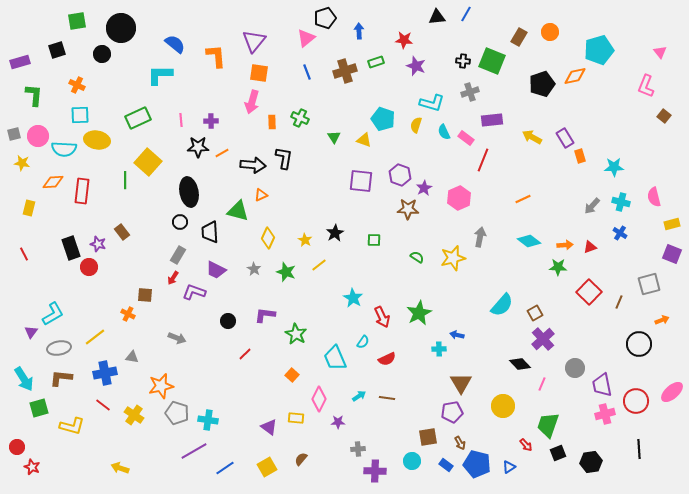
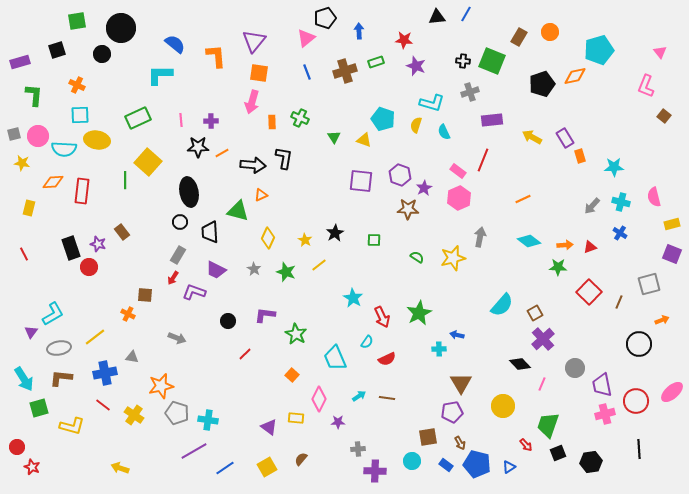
pink rectangle at (466, 138): moved 8 px left, 33 px down
cyan semicircle at (363, 342): moved 4 px right
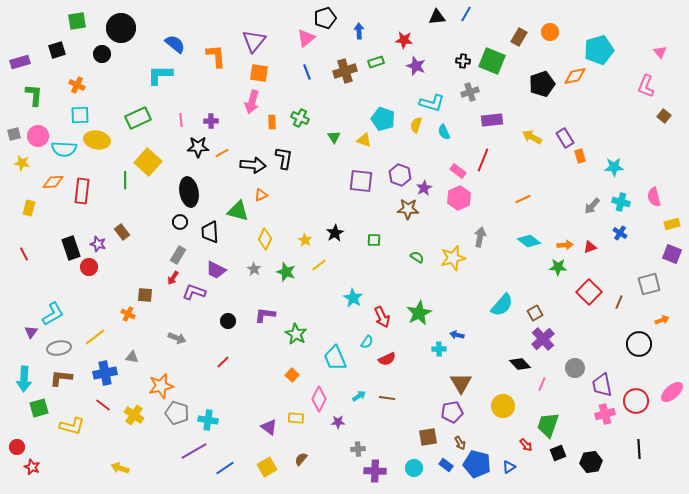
yellow diamond at (268, 238): moved 3 px left, 1 px down
red line at (245, 354): moved 22 px left, 8 px down
cyan arrow at (24, 379): rotated 35 degrees clockwise
cyan circle at (412, 461): moved 2 px right, 7 px down
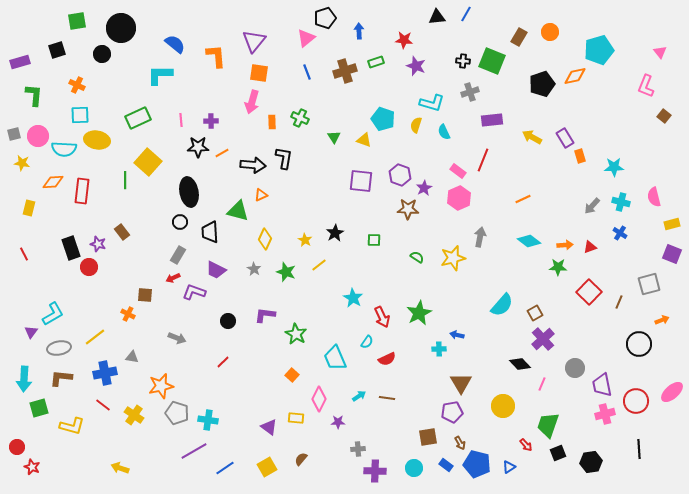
red arrow at (173, 278): rotated 32 degrees clockwise
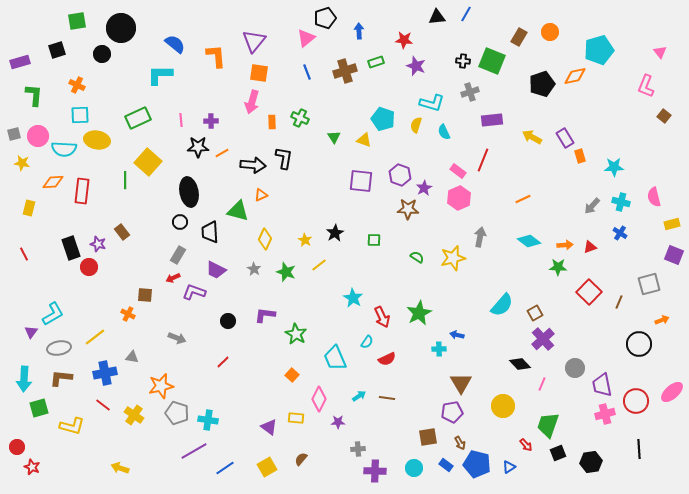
purple square at (672, 254): moved 2 px right, 1 px down
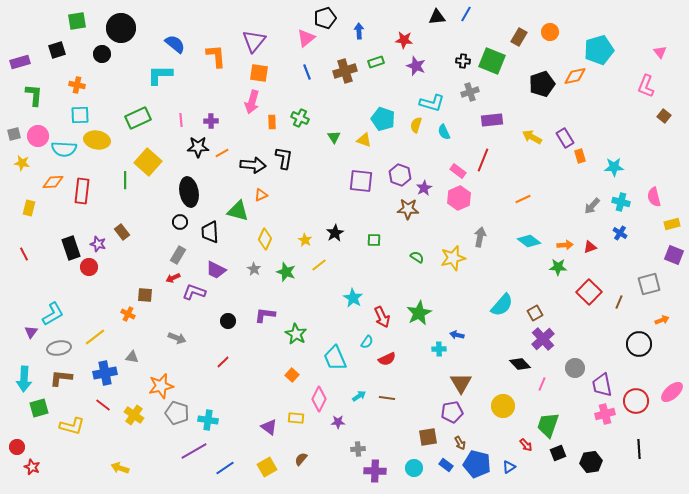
orange cross at (77, 85): rotated 14 degrees counterclockwise
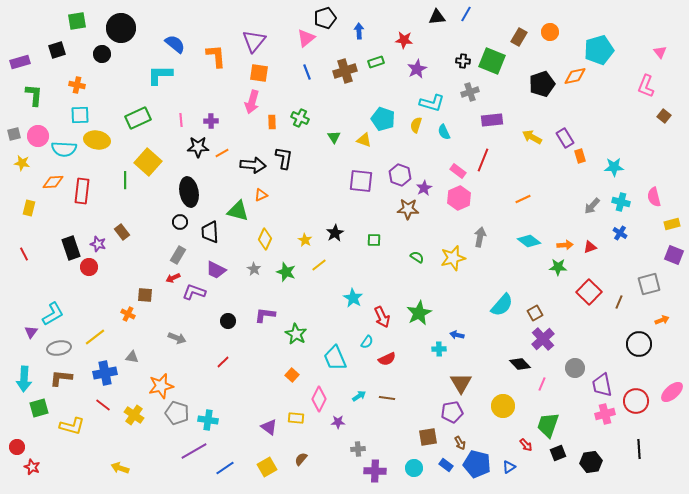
purple star at (416, 66): moved 1 px right, 3 px down; rotated 24 degrees clockwise
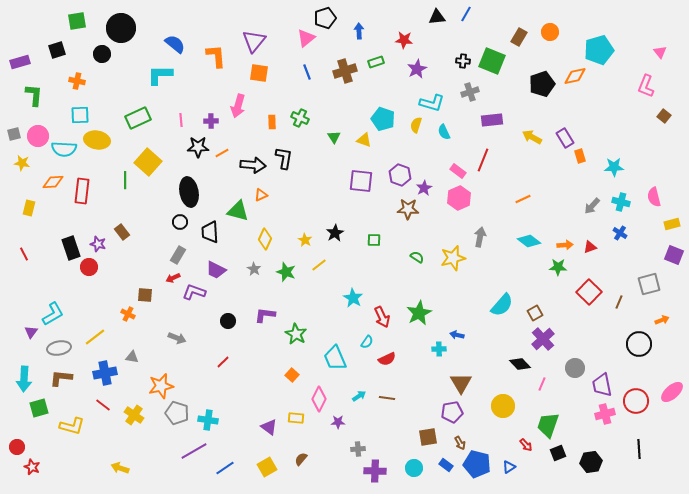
orange cross at (77, 85): moved 4 px up
pink arrow at (252, 102): moved 14 px left, 4 px down
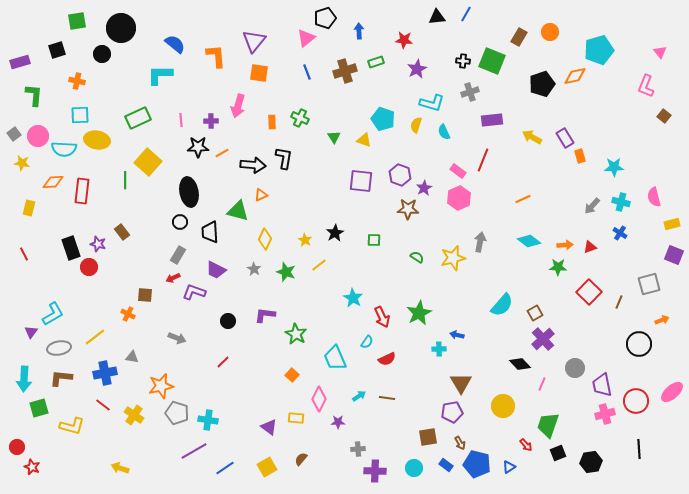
gray square at (14, 134): rotated 24 degrees counterclockwise
gray arrow at (480, 237): moved 5 px down
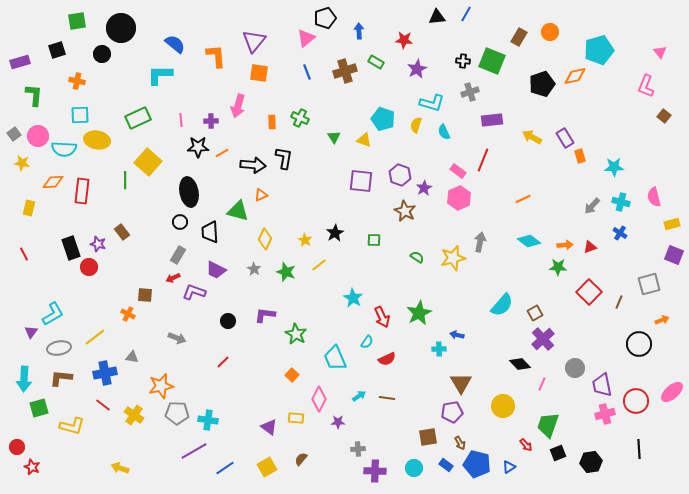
green rectangle at (376, 62): rotated 49 degrees clockwise
brown star at (408, 209): moved 3 px left, 2 px down; rotated 25 degrees clockwise
gray pentagon at (177, 413): rotated 15 degrees counterclockwise
